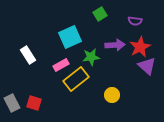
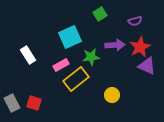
purple semicircle: rotated 24 degrees counterclockwise
purple triangle: rotated 18 degrees counterclockwise
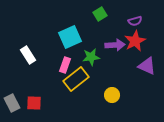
red star: moved 5 px left, 6 px up
pink rectangle: moved 4 px right; rotated 42 degrees counterclockwise
red square: rotated 14 degrees counterclockwise
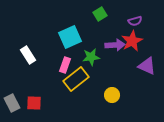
red star: moved 3 px left
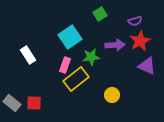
cyan square: rotated 10 degrees counterclockwise
red star: moved 8 px right
gray rectangle: rotated 24 degrees counterclockwise
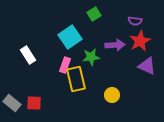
green square: moved 6 px left
purple semicircle: rotated 24 degrees clockwise
yellow rectangle: rotated 65 degrees counterclockwise
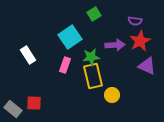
yellow rectangle: moved 17 px right, 3 px up
gray rectangle: moved 1 px right, 6 px down
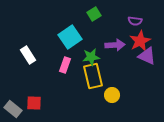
purple triangle: moved 10 px up
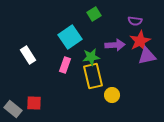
purple triangle: rotated 36 degrees counterclockwise
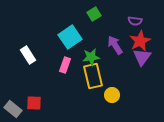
purple arrow: rotated 120 degrees counterclockwise
purple triangle: moved 5 px left, 1 px down; rotated 42 degrees counterclockwise
